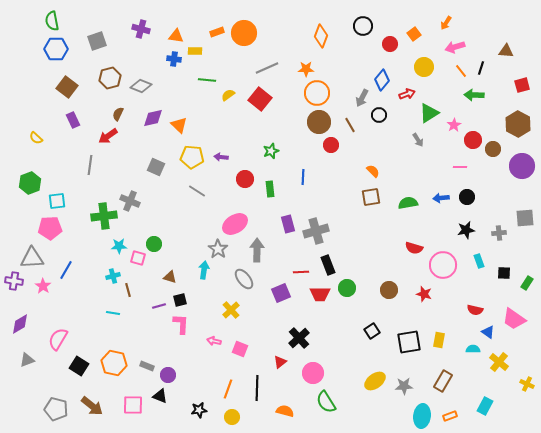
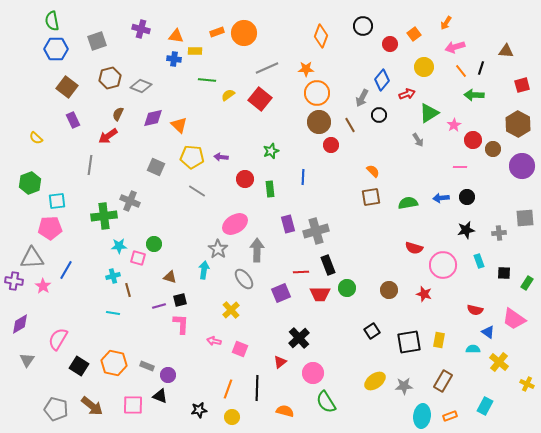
gray triangle at (27, 360): rotated 35 degrees counterclockwise
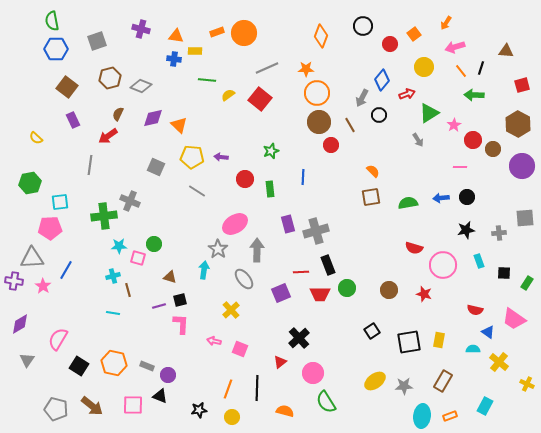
green hexagon at (30, 183): rotated 10 degrees clockwise
cyan square at (57, 201): moved 3 px right, 1 px down
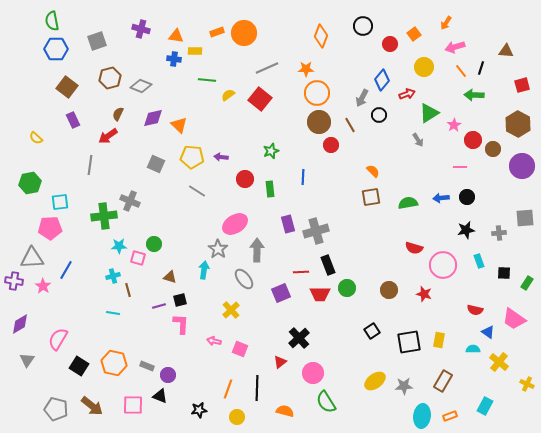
gray square at (156, 167): moved 3 px up
yellow circle at (232, 417): moved 5 px right
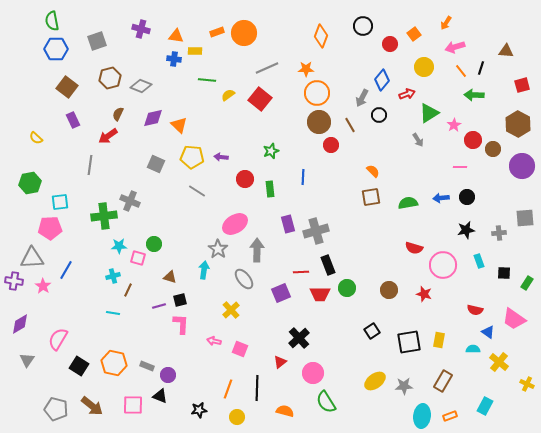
brown line at (128, 290): rotated 40 degrees clockwise
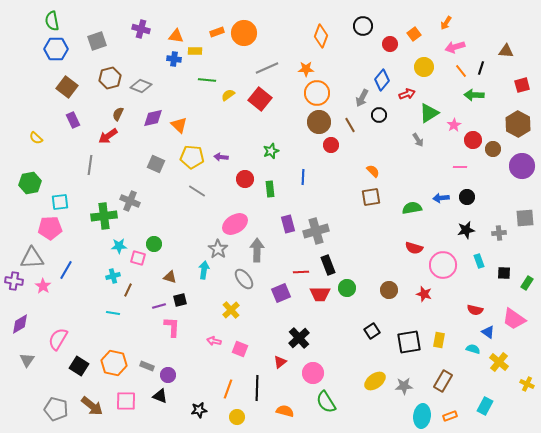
green semicircle at (408, 203): moved 4 px right, 5 px down
pink L-shape at (181, 324): moved 9 px left, 3 px down
cyan semicircle at (473, 349): rotated 16 degrees clockwise
pink square at (133, 405): moved 7 px left, 4 px up
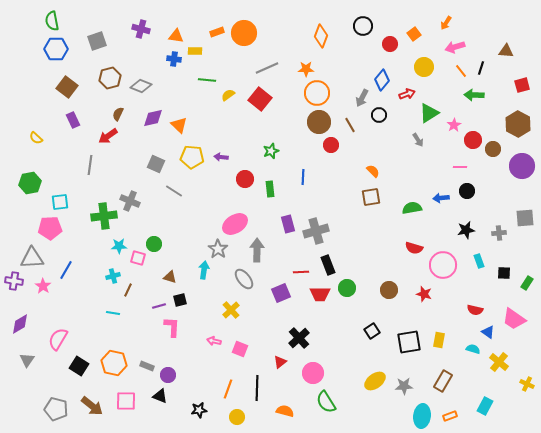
gray line at (197, 191): moved 23 px left
black circle at (467, 197): moved 6 px up
